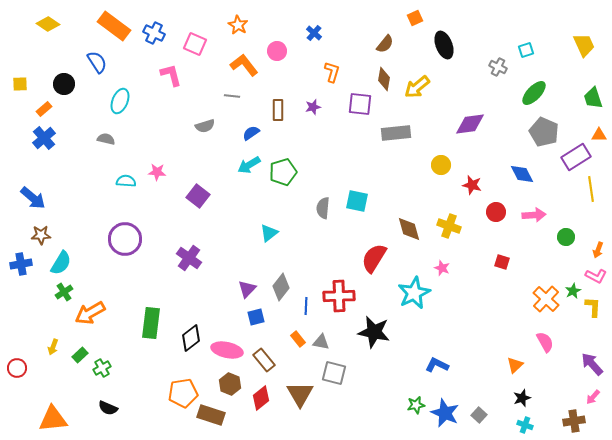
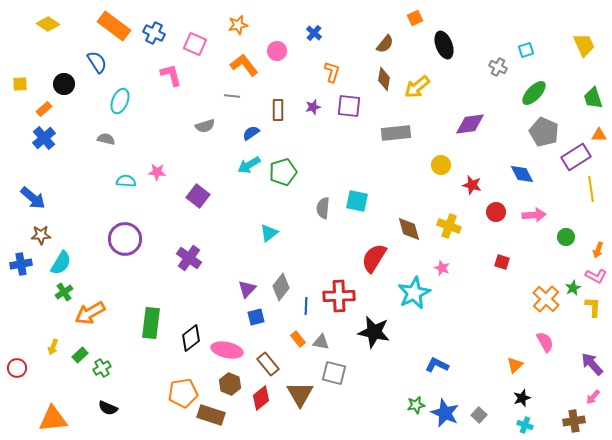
orange star at (238, 25): rotated 30 degrees clockwise
purple square at (360, 104): moved 11 px left, 2 px down
green star at (573, 291): moved 3 px up
brown rectangle at (264, 360): moved 4 px right, 4 px down
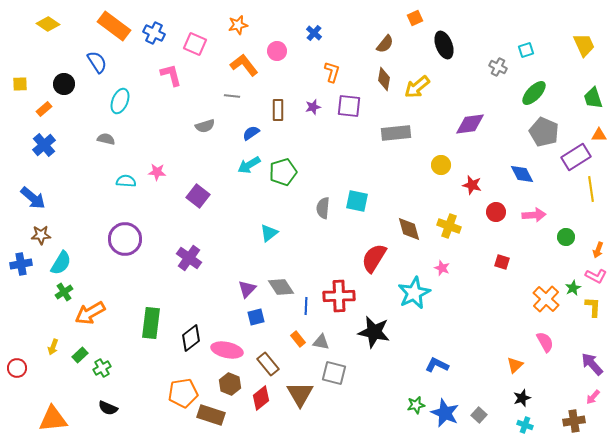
blue cross at (44, 138): moved 7 px down
gray diamond at (281, 287): rotated 72 degrees counterclockwise
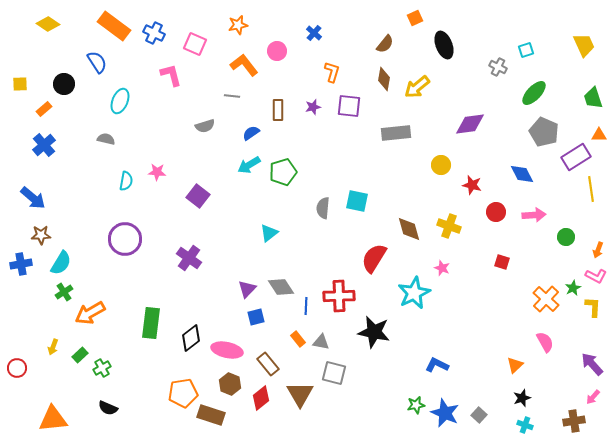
cyan semicircle at (126, 181): rotated 96 degrees clockwise
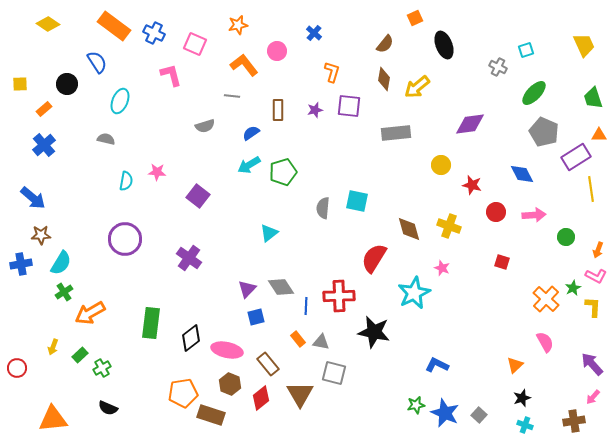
black circle at (64, 84): moved 3 px right
purple star at (313, 107): moved 2 px right, 3 px down
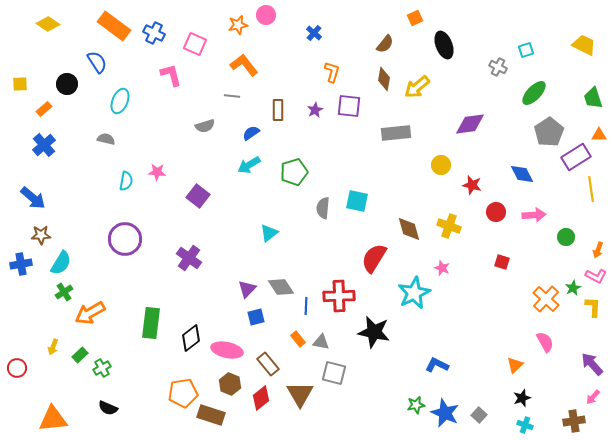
yellow trapezoid at (584, 45): rotated 40 degrees counterclockwise
pink circle at (277, 51): moved 11 px left, 36 px up
purple star at (315, 110): rotated 14 degrees counterclockwise
gray pentagon at (544, 132): moved 5 px right; rotated 16 degrees clockwise
green pentagon at (283, 172): moved 11 px right
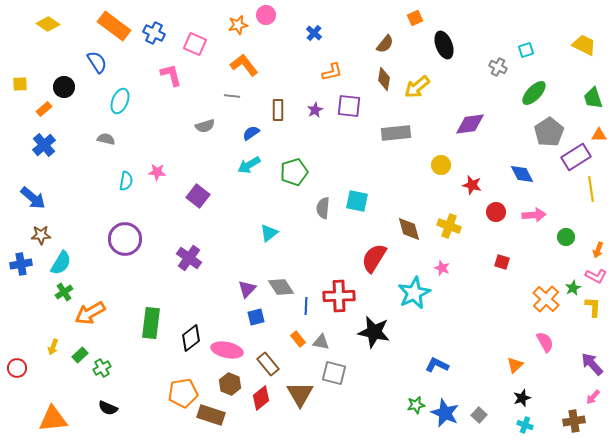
orange L-shape at (332, 72): rotated 60 degrees clockwise
black circle at (67, 84): moved 3 px left, 3 px down
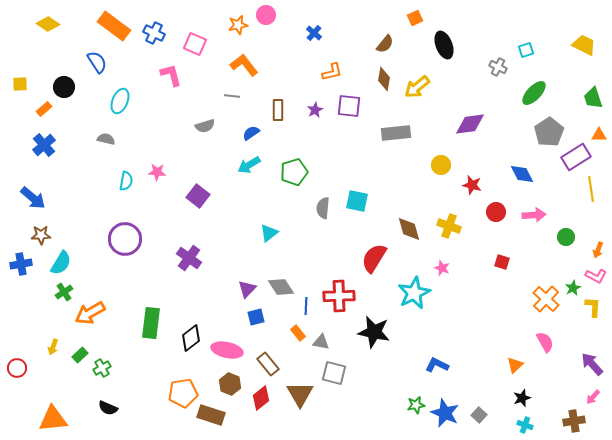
orange rectangle at (298, 339): moved 6 px up
